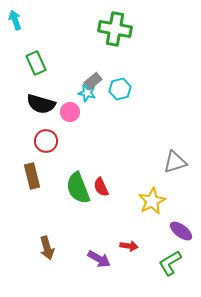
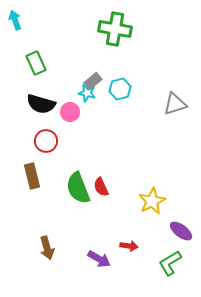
gray triangle: moved 58 px up
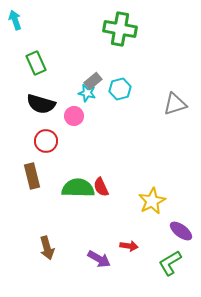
green cross: moved 5 px right
pink circle: moved 4 px right, 4 px down
green semicircle: rotated 112 degrees clockwise
